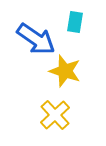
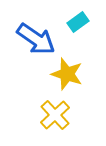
cyan rectangle: moved 3 px right; rotated 45 degrees clockwise
yellow star: moved 2 px right, 3 px down
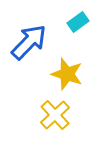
blue arrow: moved 7 px left, 3 px down; rotated 81 degrees counterclockwise
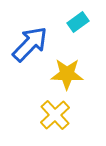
blue arrow: moved 1 px right, 2 px down
yellow star: rotated 16 degrees counterclockwise
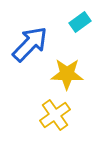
cyan rectangle: moved 2 px right
yellow cross: rotated 8 degrees clockwise
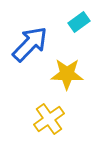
cyan rectangle: moved 1 px left
yellow cross: moved 6 px left, 4 px down
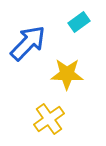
blue arrow: moved 2 px left, 1 px up
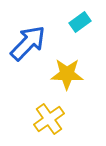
cyan rectangle: moved 1 px right
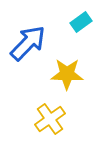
cyan rectangle: moved 1 px right
yellow cross: moved 1 px right
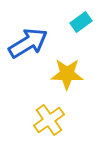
blue arrow: rotated 15 degrees clockwise
yellow cross: moved 1 px left, 1 px down
